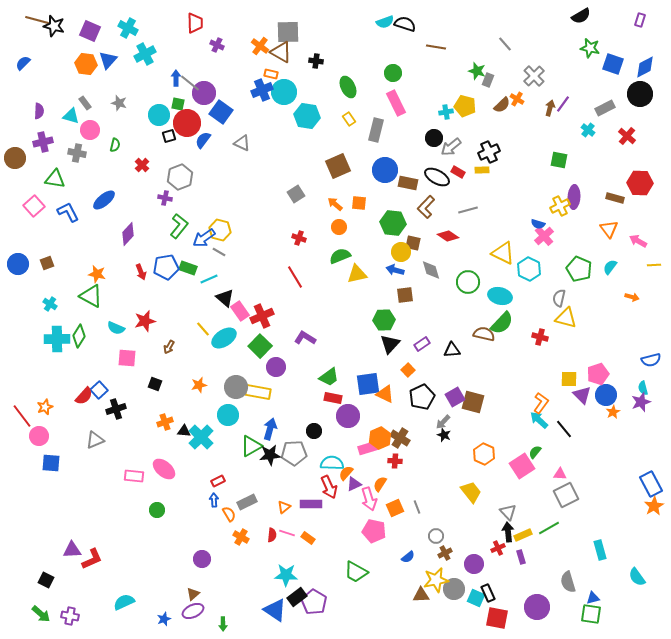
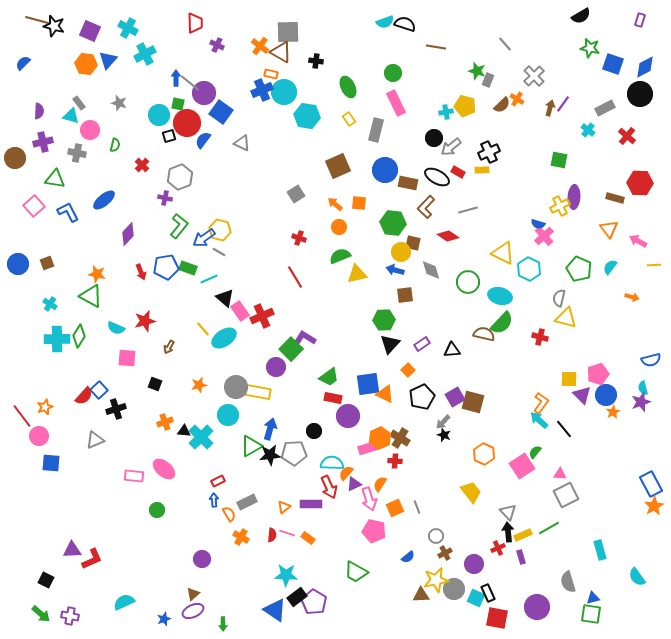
gray rectangle at (85, 103): moved 6 px left
green square at (260, 346): moved 31 px right, 3 px down
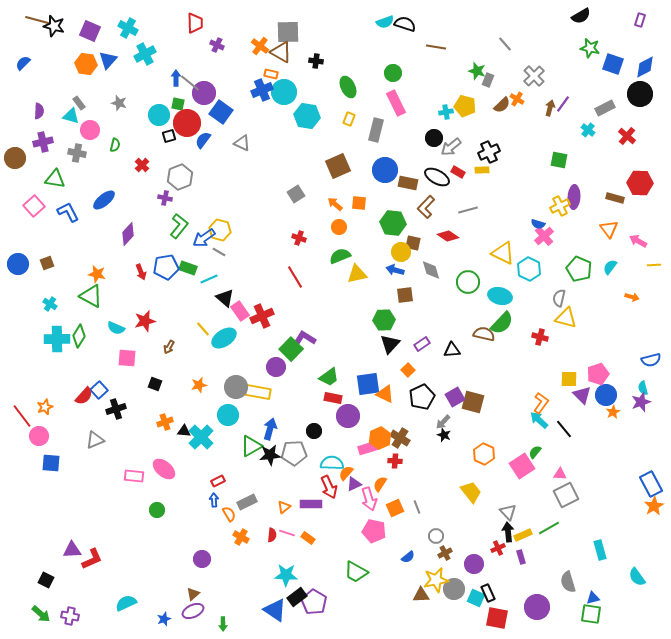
yellow rectangle at (349, 119): rotated 56 degrees clockwise
cyan semicircle at (124, 602): moved 2 px right, 1 px down
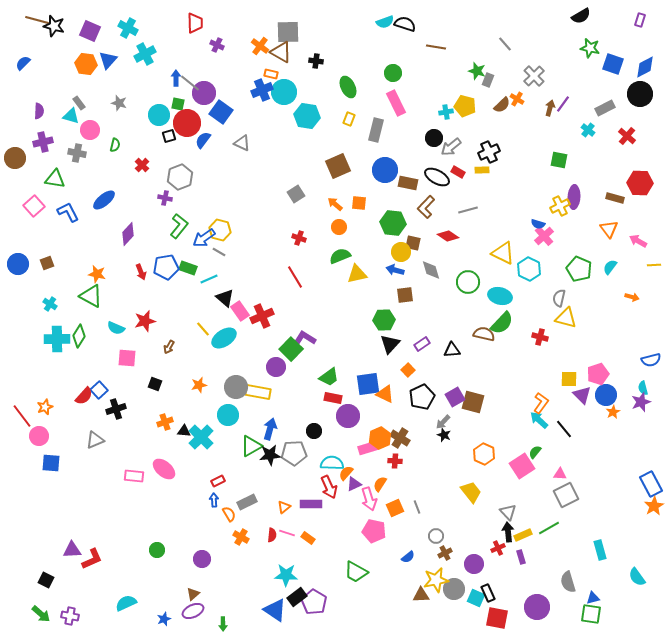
green circle at (157, 510): moved 40 px down
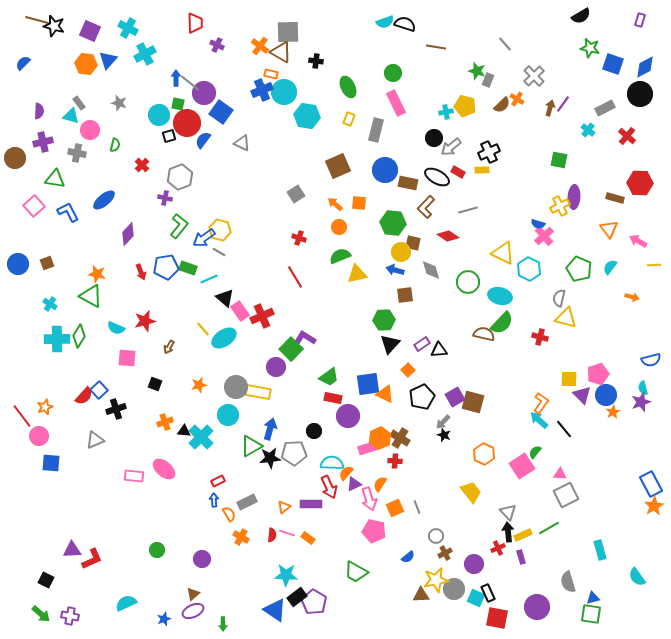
black triangle at (452, 350): moved 13 px left
black star at (270, 455): moved 3 px down
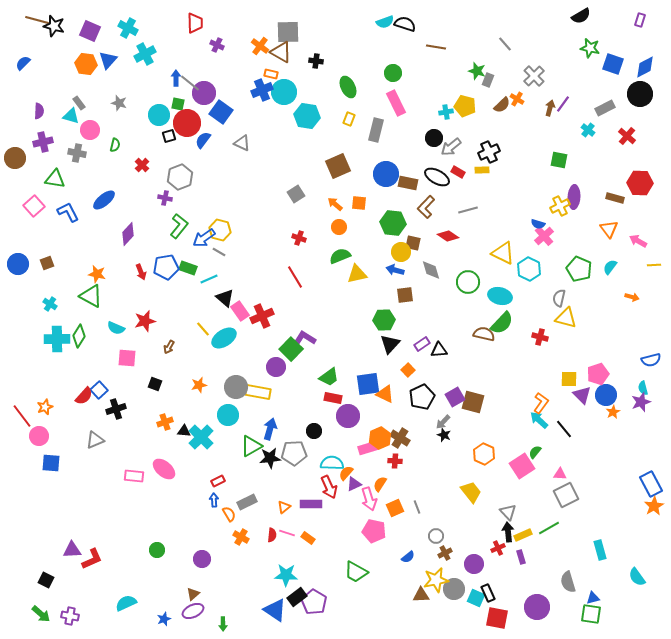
blue circle at (385, 170): moved 1 px right, 4 px down
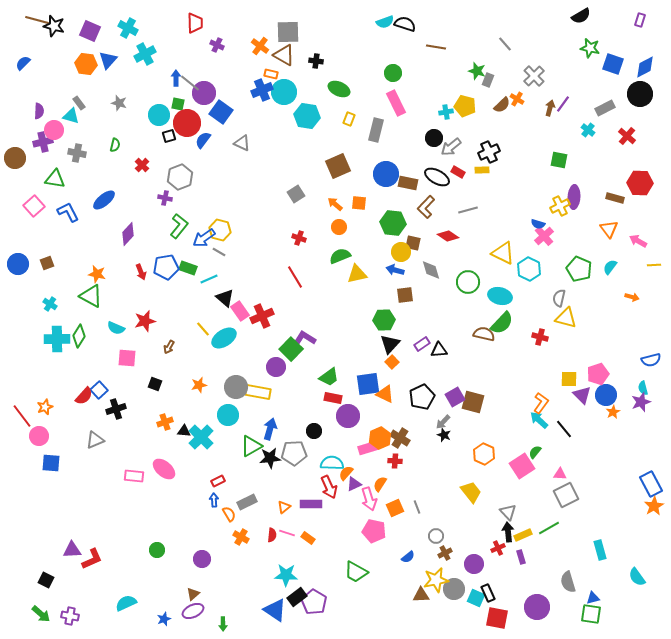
brown triangle at (281, 52): moved 3 px right, 3 px down
green ellipse at (348, 87): moved 9 px left, 2 px down; rotated 40 degrees counterclockwise
pink circle at (90, 130): moved 36 px left
orange square at (408, 370): moved 16 px left, 8 px up
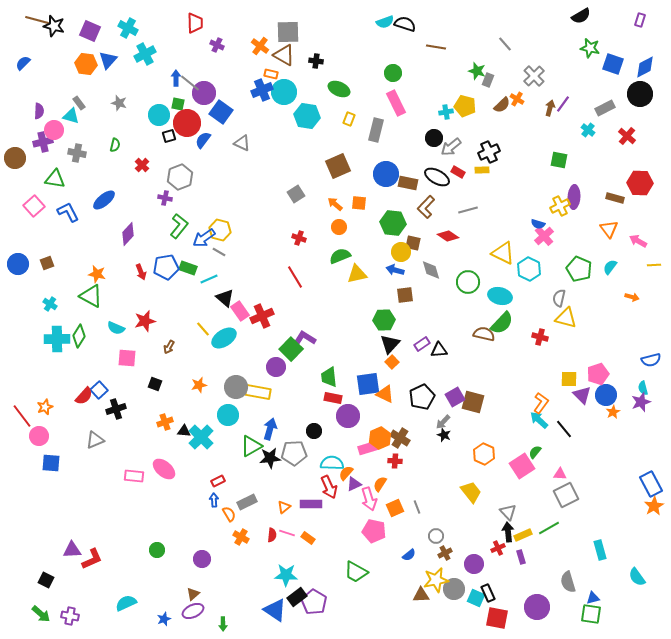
green trapezoid at (329, 377): rotated 120 degrees clockwise
blue semicircle at (408, 557): moved 1 px right, 2 px up
